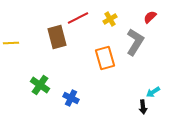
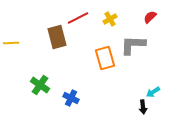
gray L-shape: moved 2 px left, 3 px down; rotated 120 degrees counterclockwise
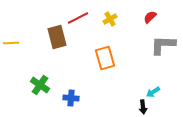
gray L-shape: moved 30 px right
blue cross: rotated 21 degrees counterclockwise
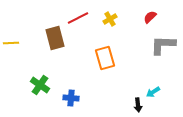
brown rectangle: moved 2 px left, 1 px down
black arrow: moved 5 px left, 2 px up
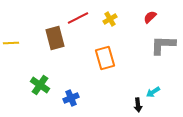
blue cross: rotated 28 degrees counterclockwise
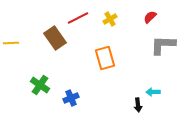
brown rectangle: rotated 20 degrees counterclockwise
cyan arrow: rotated 32 degrees clockwise
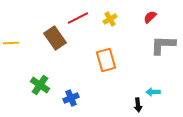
orange rectangle: moved 1 px right, 2 px down
